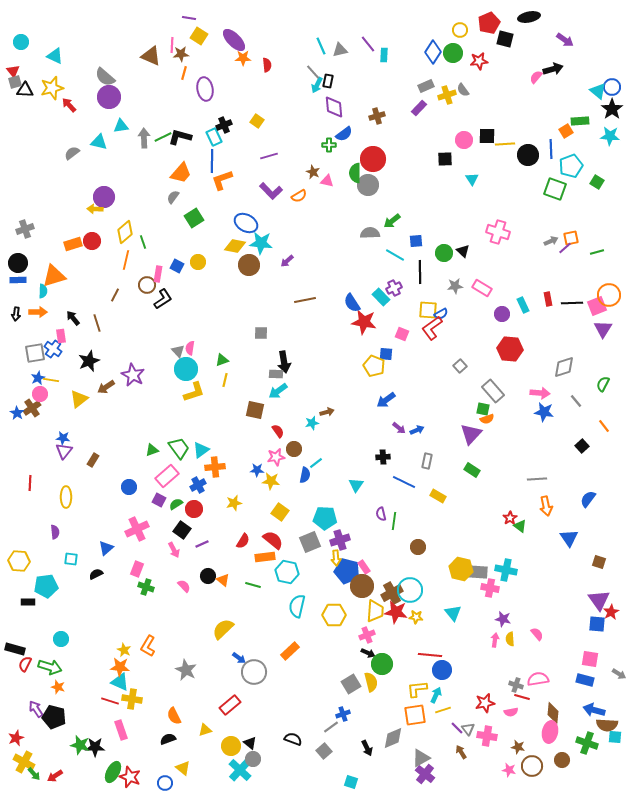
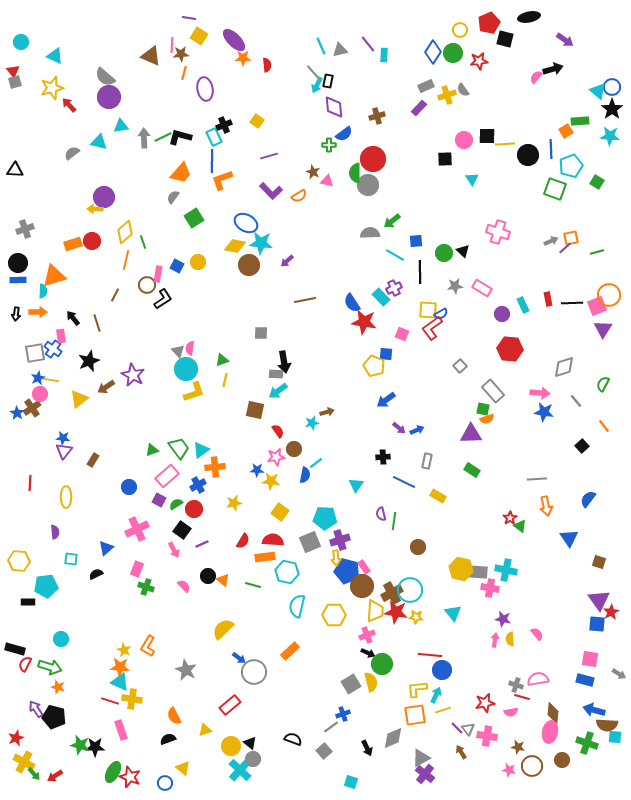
black triangle at (25, 90): moved 10 px left, 80 px down
purple triangle at (471, 434): rotated 45 degrees clockwise
red semicircle at (273, 540): rotated 35 degrees counterclockwise
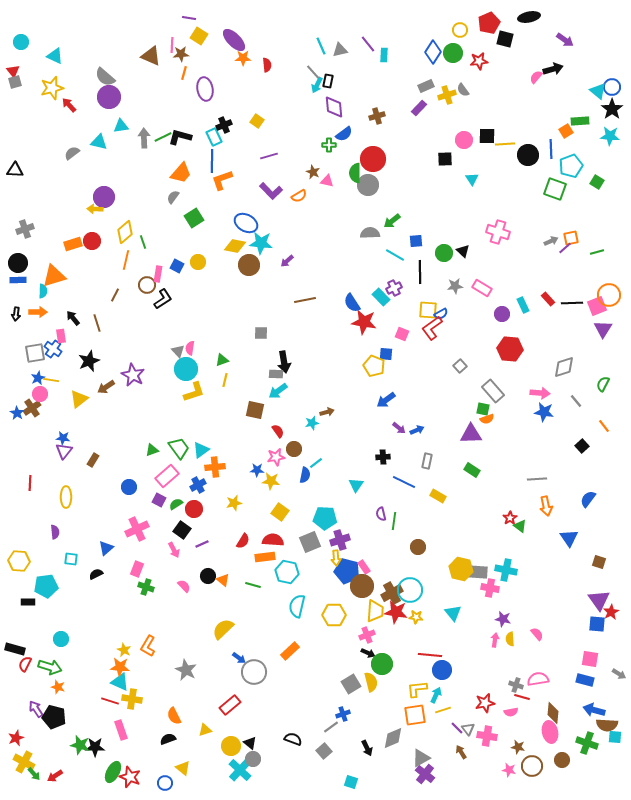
red rectangle at (548, 299): rotated 32 degrees counterclockwise
pink ellipse at (550, 732): rotated 25 degrees counterclockwise
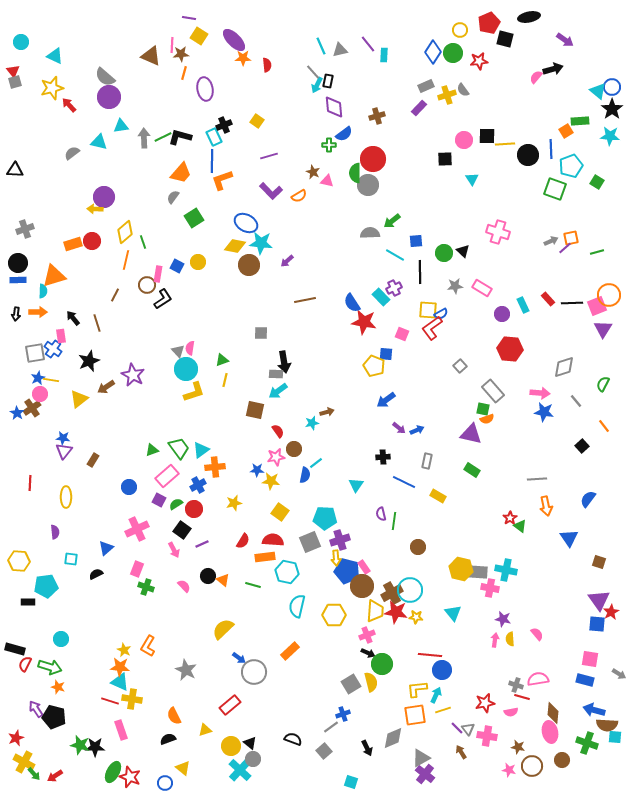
purple triangle at (471, 434): rotated 15 degrees clockwise
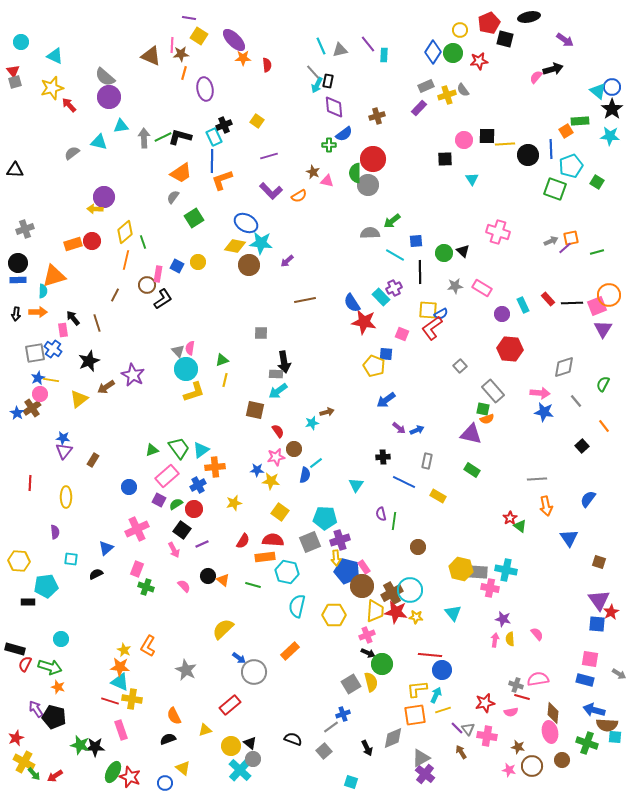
orange trapezoid at (181, 173): rotated 15 degrees clockwise
pink rectangle at (61, 336): moved 2 px right, 6 px up
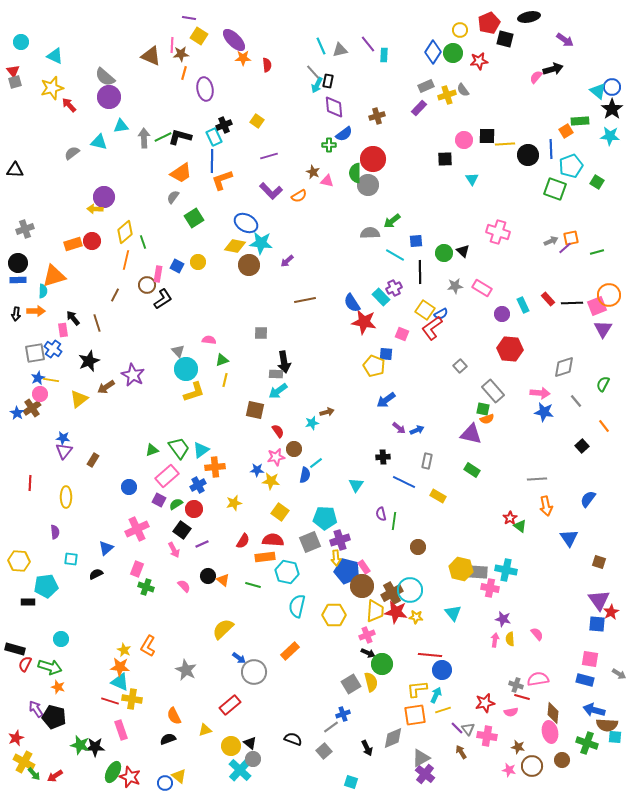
yellow square at (428, 310): moved 3 px left; rotated 30 degrees clockwise
orange arrow at (38, 312): moved 2 px left, 1 px up
pink semicircle at (190, 348): moved 19 px right, 8 px up; rotated 88 degrees clockwise
yellow triangle at (183, 768): moved 4 px left, 8 px down
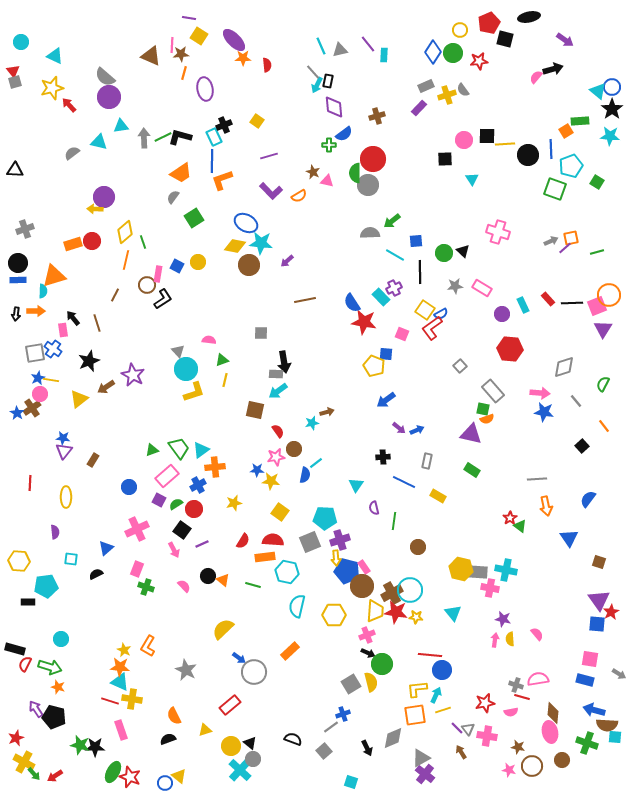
purple semicircle at (381, 514): moved 7 px left, 6 px up
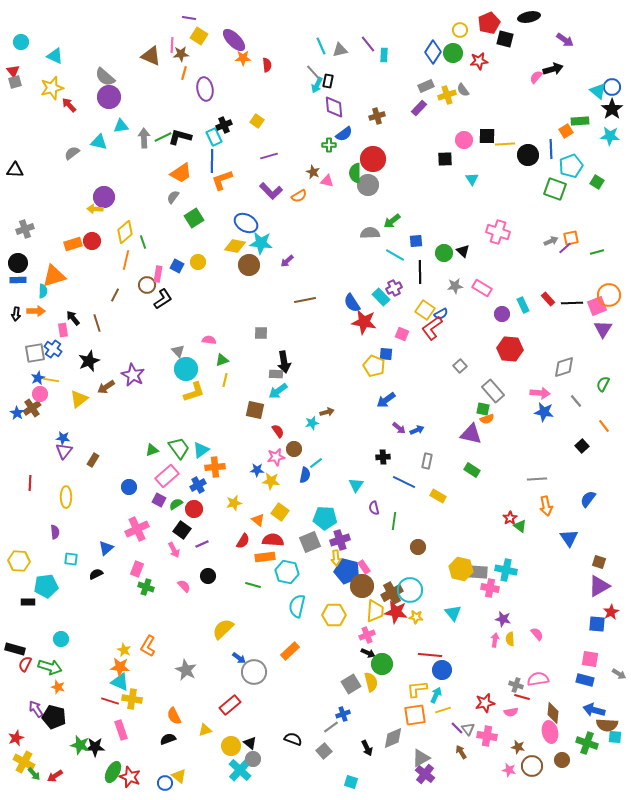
orange triangle at (223, 580): moved 35 px right, 60 px up
purple triangle at (599, 600): moved 14 px up; rotated 35 degrees clockwise
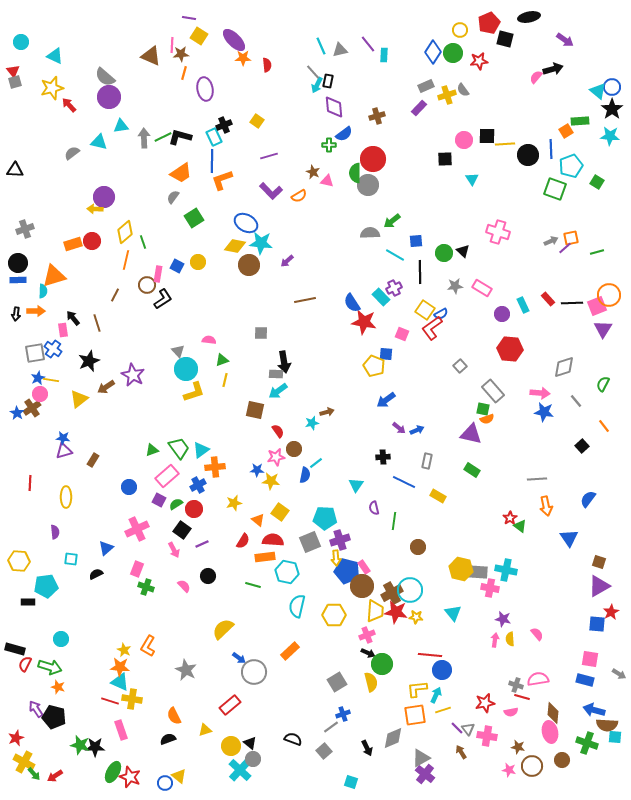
purple triangle at (64, 451): rotated 36 degrees clockwise
gray square at (351, 684): moved 14 px left, 2 px up
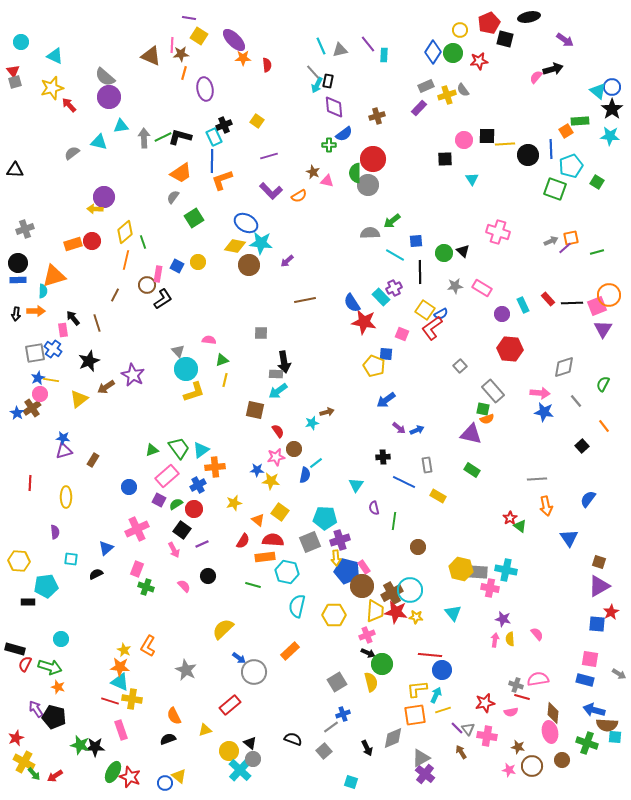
gray rectangle at (427, 461): moved 4 px down; rotated 21 degrees counterclockwise
yellow circle at (231, 746): moved 2 px left, 5 px down
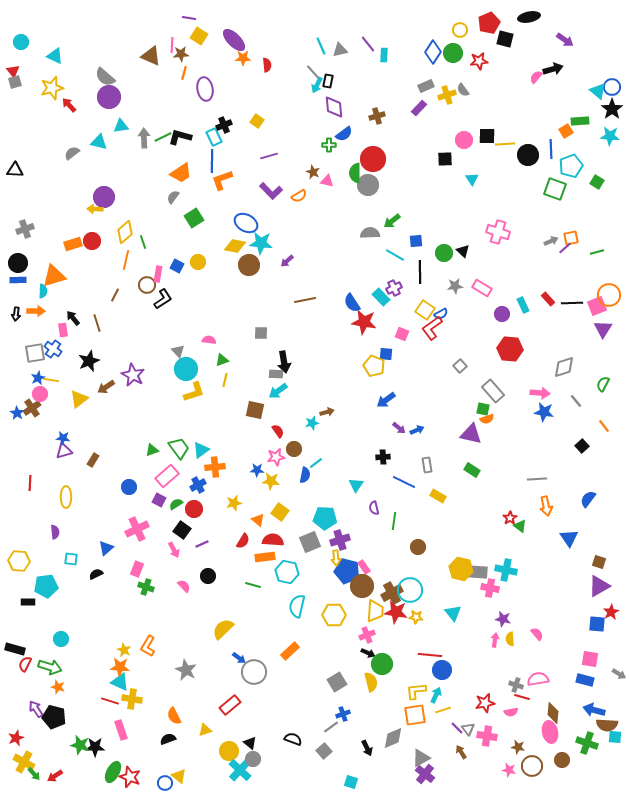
yellow L-shape at (417, 689): moved 1 px left, 2 px down
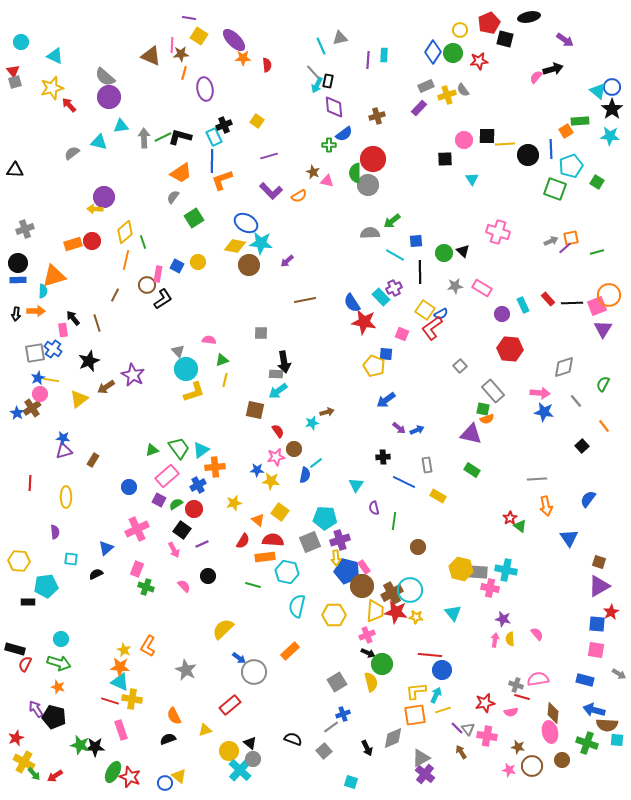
purple line at (368, 44): moved 16 px down; rotated 42 degrees clockwise
gray triangle at (340, 50): moved 12 px up
pink square at (590, 659): moved 6 px right, 9 px up
green arrow at (50, 667): moved 9 px right, 4 px up
cyan square at (615, 737): moved 2 px right, 3 px down
